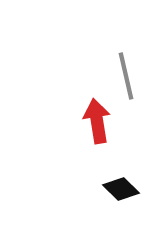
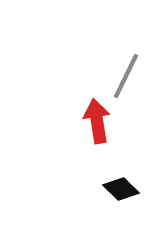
gray line: rotated 39 degrees clockwise
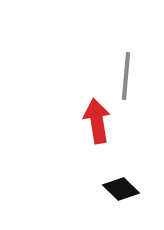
gray line: rotated 21 degrees counterclockwise
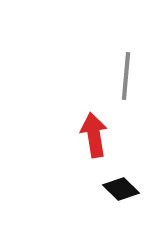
red arrow: moved 3 px left, 14 px down
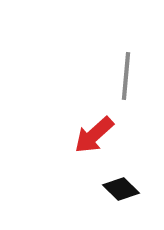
red arrow: rotated 123 degrees counterclockwise
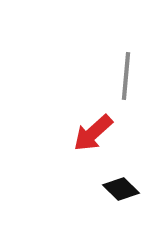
red arrow: moved 1 px left, 2 px up
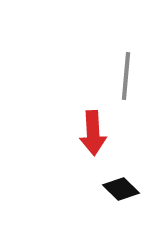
red arrow: rotated 51 degrees counterclockwise
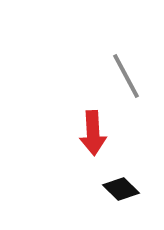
gray line: rotated 33 degrees counterclockwise
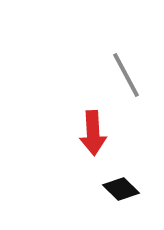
gray line: moved 1 px up
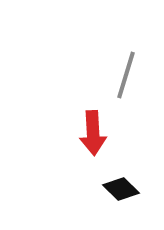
gray line: rotated 45 degrees clockwise
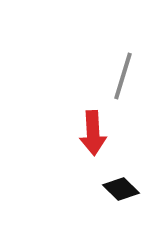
gray line: moved 3 px left, 1 px down
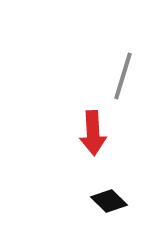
black diamond: moved 12 px left, 12 px down
